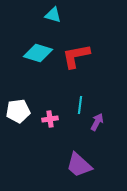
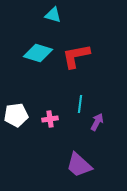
cyan line: moved 1 px up
white pentagon: moved 2 px left, 4 px down
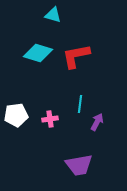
purple trapezoid: rotated 52 degrees counterclockwise
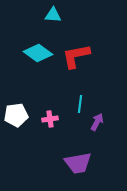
cyan triangle: rotated 12 degrees counterclockwise
cyan diamond: rotated 20 degrees clockwise
purple trapezoid: moved 1 px left, 2 px up
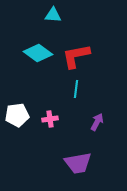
cyan line: moved 4 px left, 15 px up
white pentagon: moved 1 px right
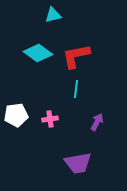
cyan triangle: rotated 18 degrees counterclockwise
white pentagon: moved 1 px left
